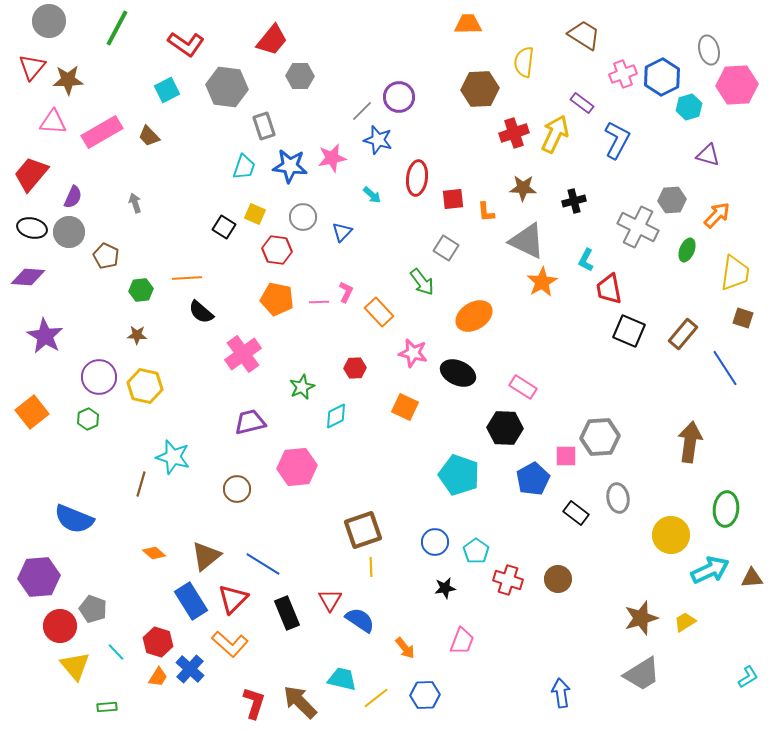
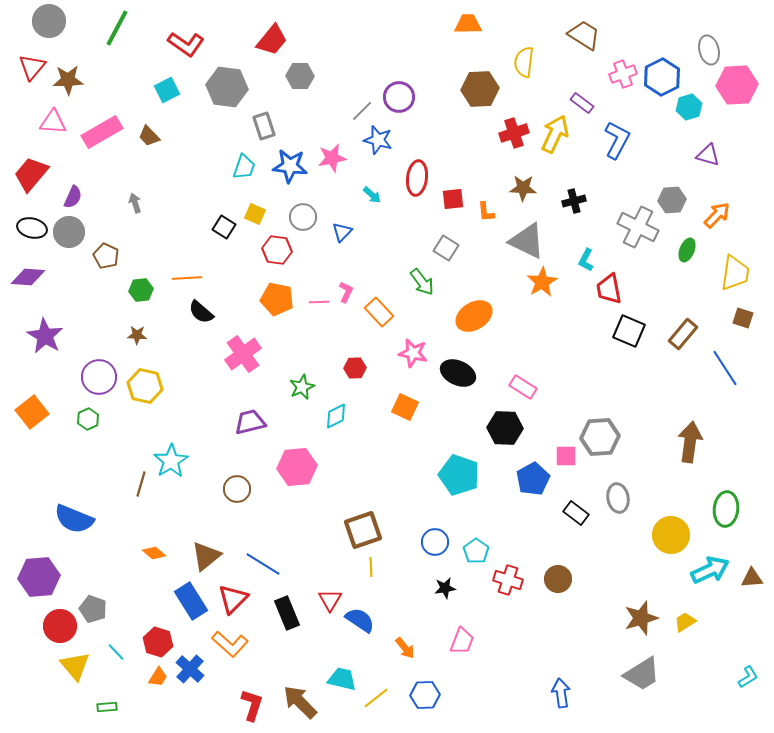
cyan star at (173, 457): moved 2 px left, 4 px down; rotated 24 degrees clockwise
red L-shape at (254, 703): moved 2 px left, 2 px down
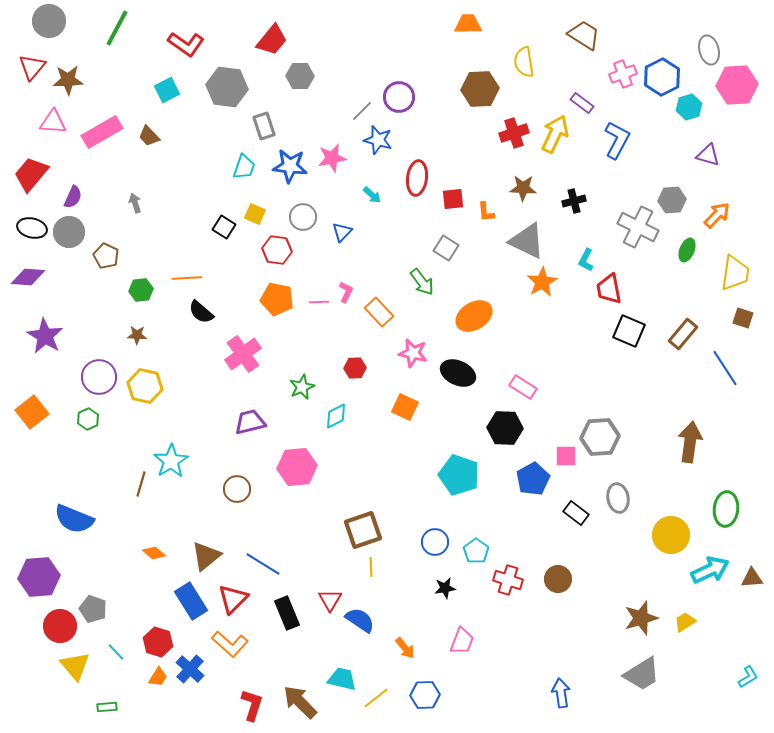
yellow semicircle at (524, 62): rotated 16 degrees counterclockwise
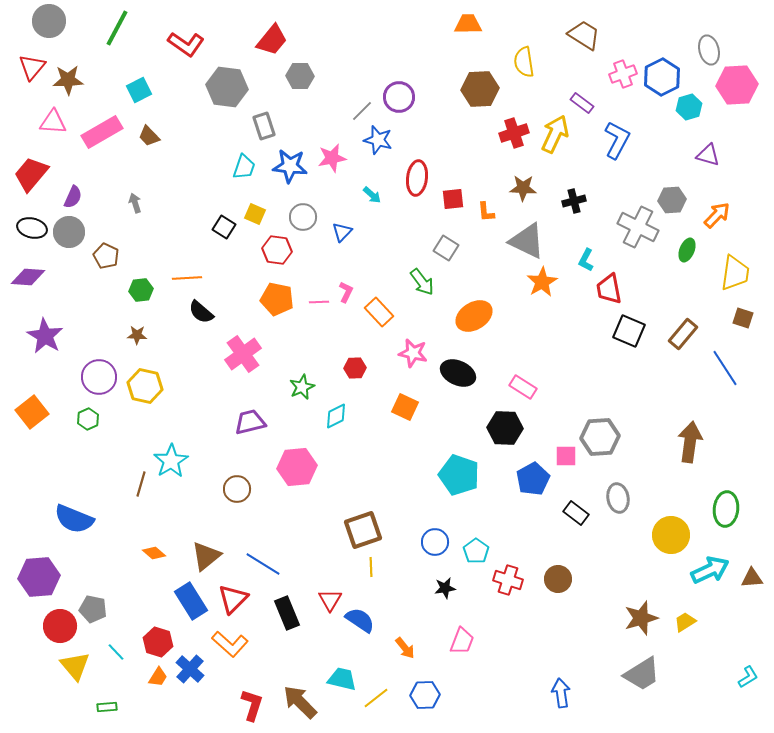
cyan square at (167, 90): moved 28 px left
gray pentagon at (93, 609): rotated 8 degrees counterclockwise
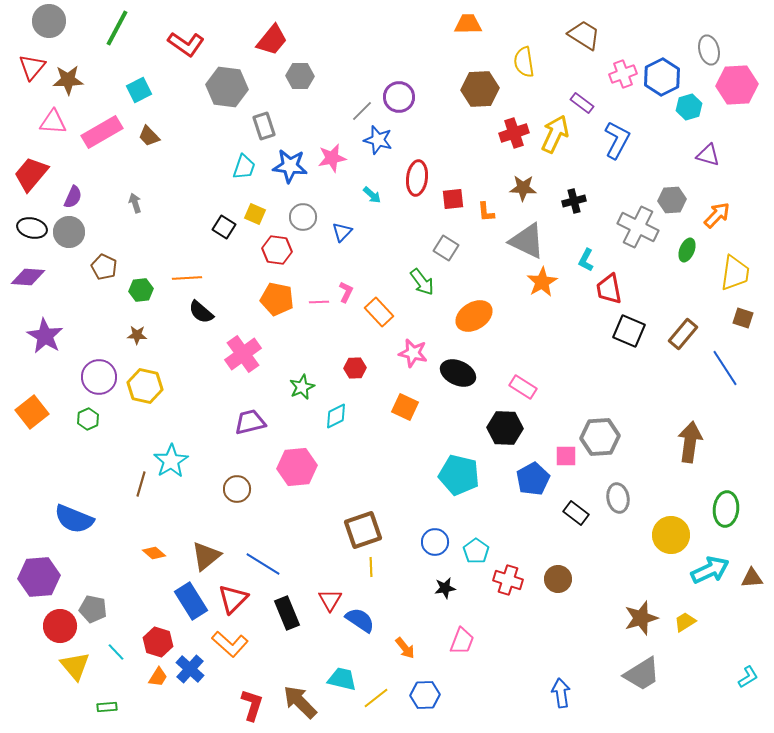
brown pentagon at (106, 256): moved 2 px left, 11 px down
cyan pentagon at (459, 475): rotated 6 degrees counterclockwise
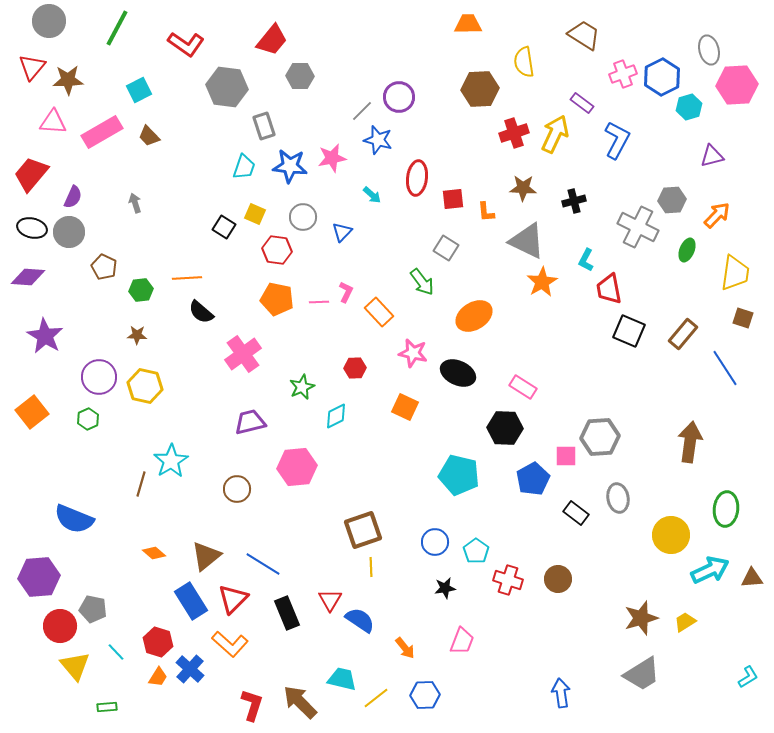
purple triangle at (708, 155): moved 4 px right, 1 px down; rotated 30 degrees counterclockwise
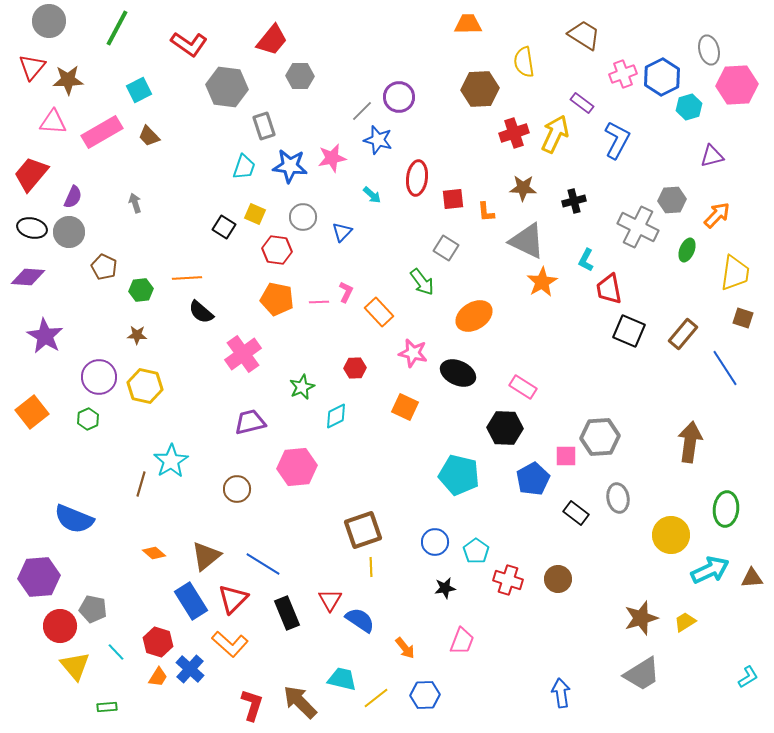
red L-shape at (186, 44): moved 3 px right
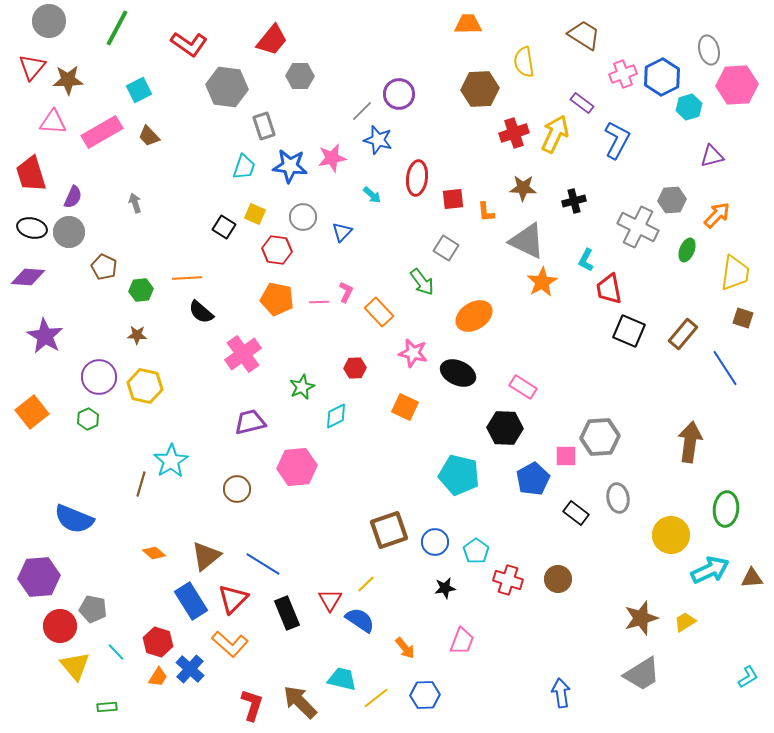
purple circle at (399, 97): moved 3 px up
red trapezoid at (31, 174): rotated 57 degrees counterclockwise
brown square at (363, 530): moved 26 px right
yellow line at (371, 567): moved 5 px left, 17 px down; rotated 48 degrees clockwise
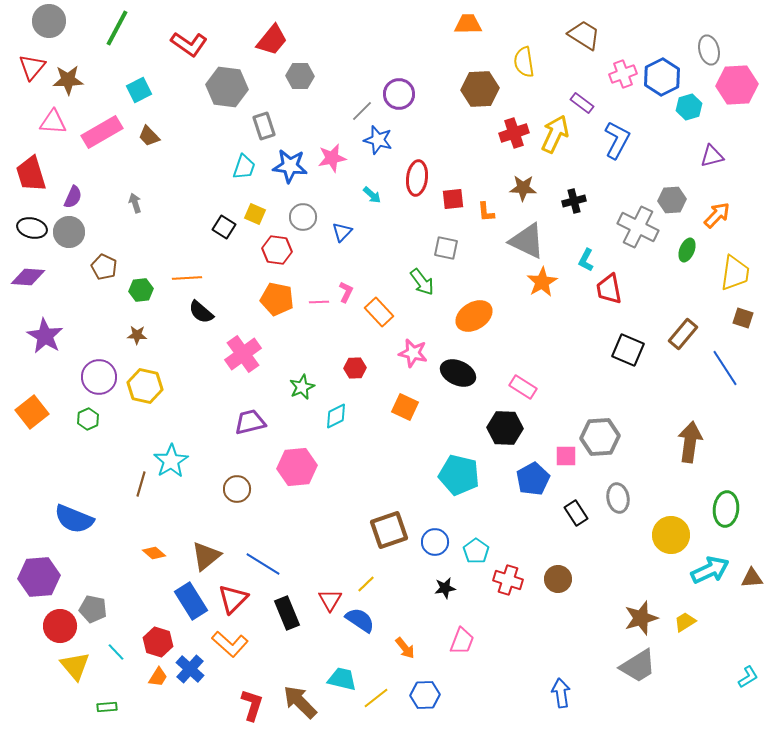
gray square at (446, 248): rotated 20 degrees counterclockwise
black square at (629, 331): moved 1 px left, 19 px down
black rectangle at (576, 513): rotated 20 degrees clockwise
gray trapezoid at (642, 674): moved 4 px left, 8 px up
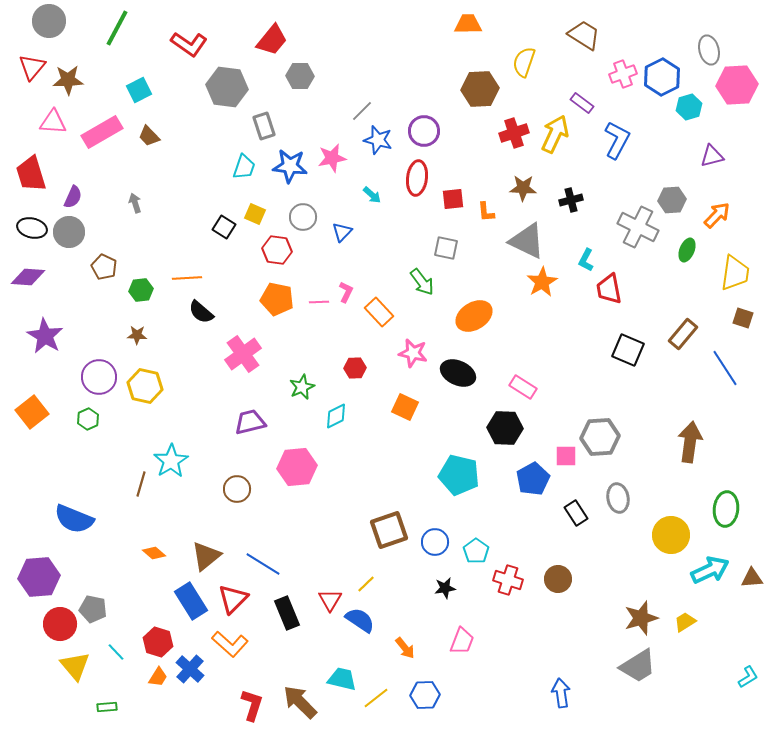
yellow semicircle at (524, 62): rotated 28 degrees clockwise
purple circle at (399, 94): moved 25 px right, 37 px down
black cross at (574, 201): moved 3 px left, 1 px up
red circle at (60, 626): moved 2 px up
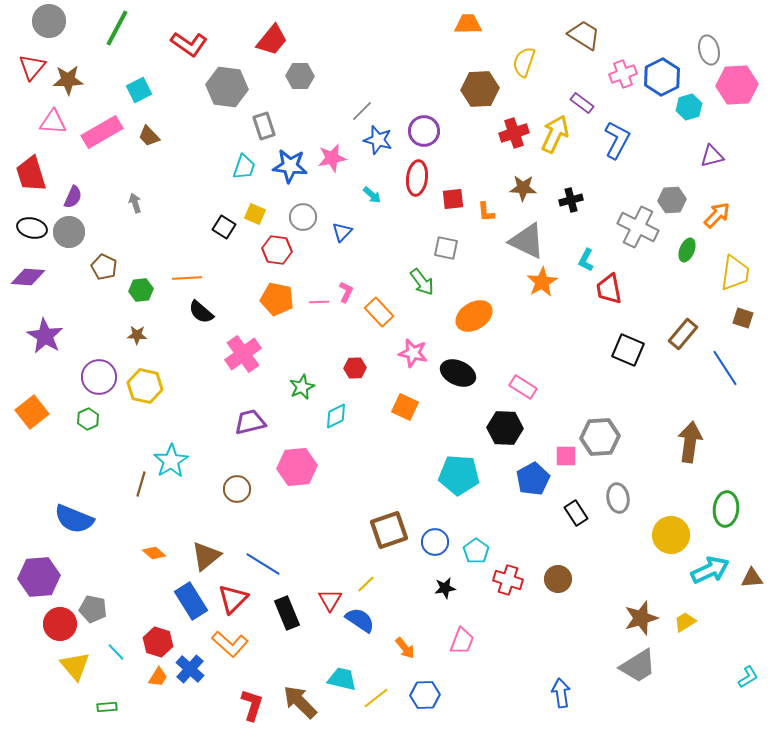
cyan pentagon at (459, 475): rotated 9 degrees counterclockwise
